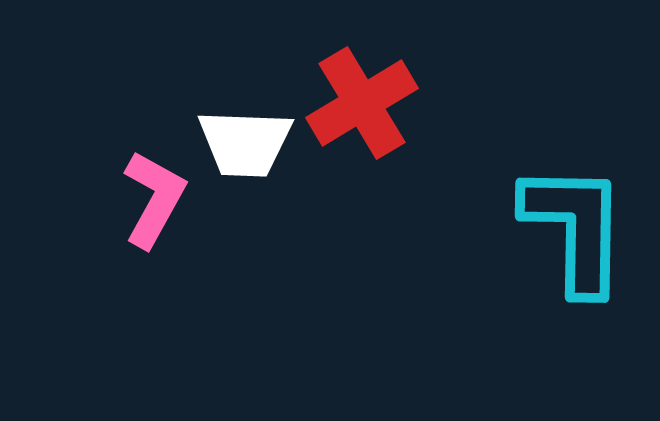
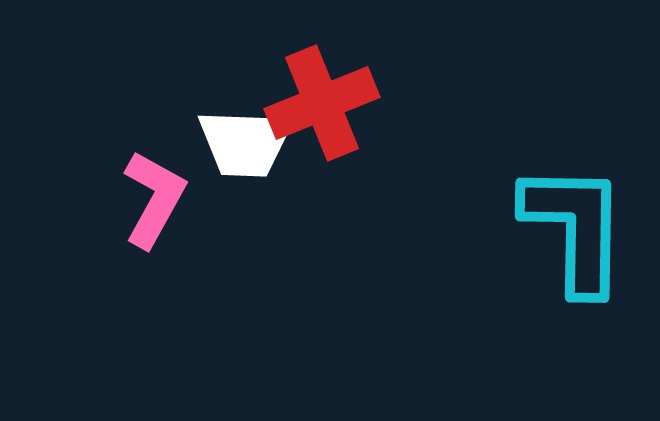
red cross: moved 40 px left; rotated 9 degrees clockwise
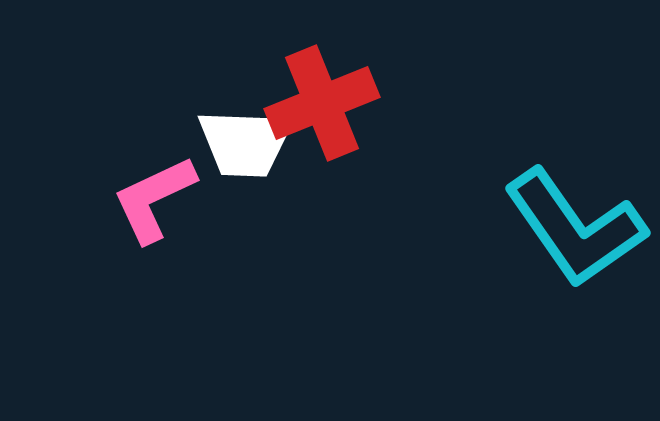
pink L-shape: rotated 144 degrees counterclockwise
cyan L-shape: rotated 144 degrees clockwise
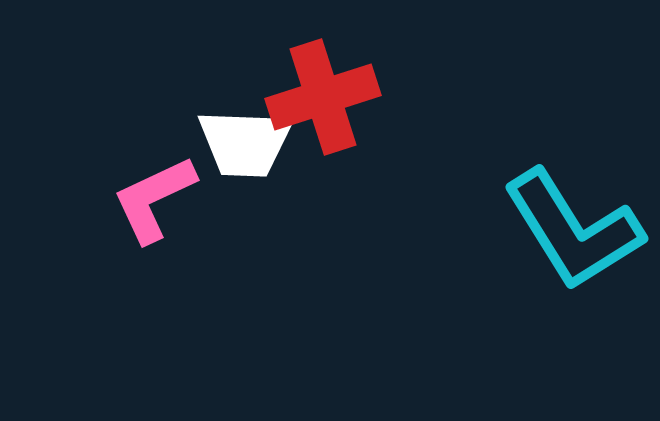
red cross: moved 1 px right, 6 px up; rotated 4 degrees clockwise
cyan L-shape: moved 2 px left, 2 px down; rotated 3 degrees clockwise
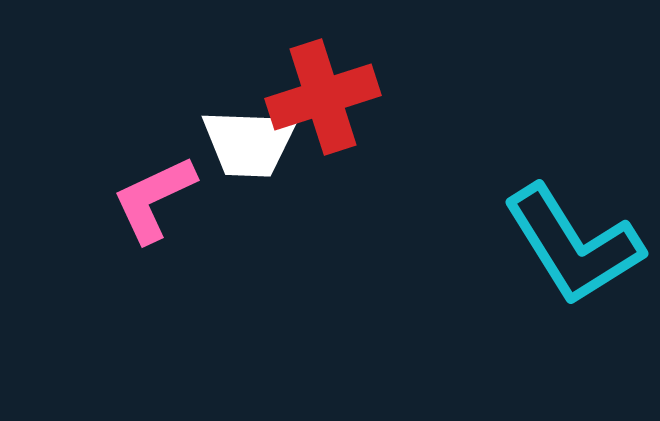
white trapezoid: moved 4 px right
cyan L-shape: moved 15 px down
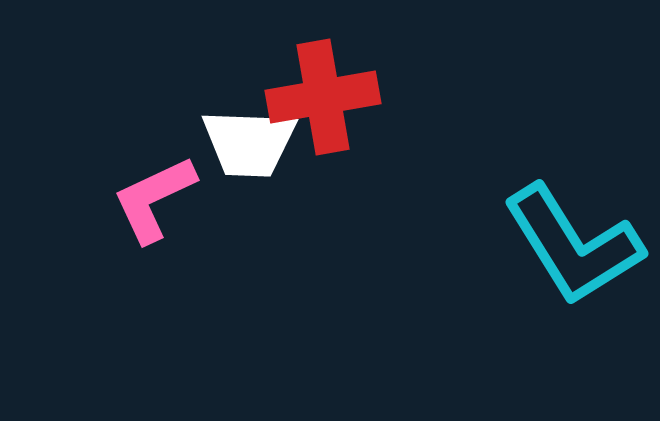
red cross: rotated 8 degrees clockwise
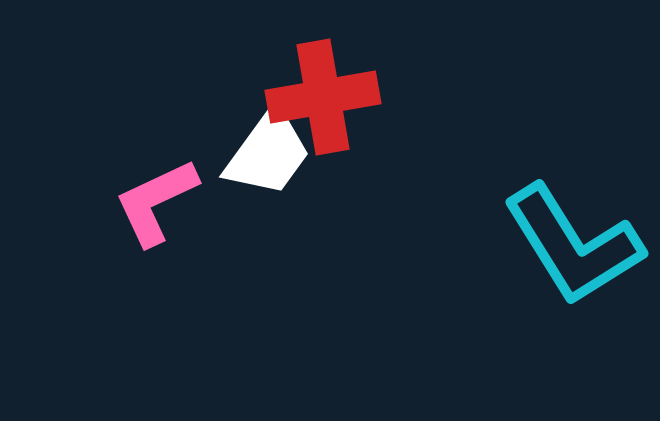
white trapezoid: moved 19 px right, 10 px down; rotated 56 degrees counterclockwise
pink L-shape: moved 2 px right, 3 px down
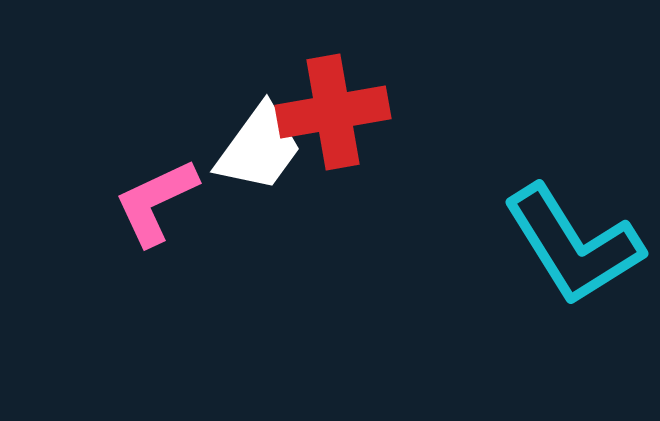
red cross: moved 10 px right, 15 px down
white trapezoid: moved 9 px left, 5 px up
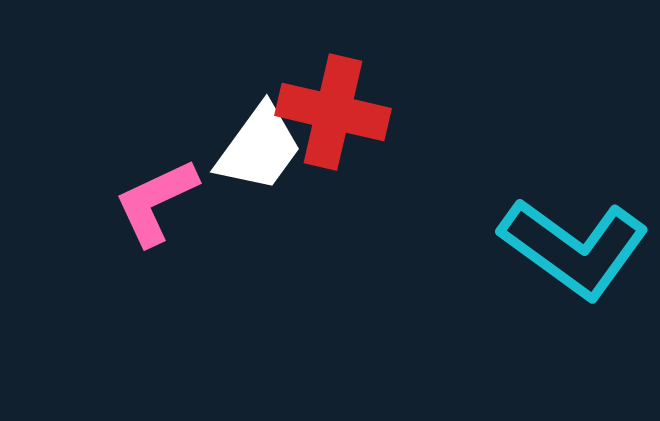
red cross: rotated 23 degrees clockwise
cyan L-shape: moved 1 px right, 3 px down; rotated 22 degrees counterclockwise
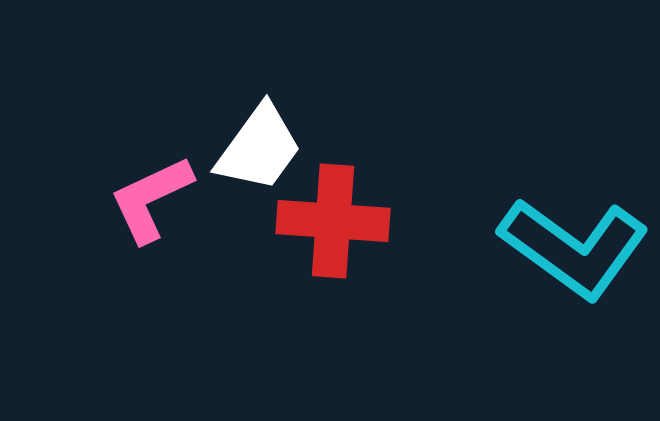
red cross: moved 109 px down; rotated 9 degrees counterclockwise
pink L-shape: moved 5 px left, 3 px up
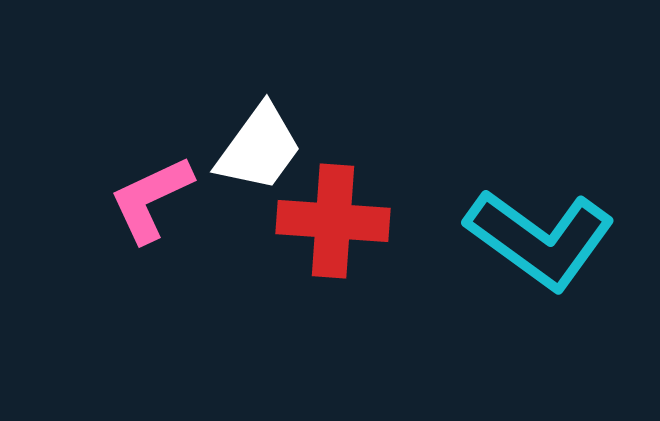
cyan L-shape: moved 34 px left, 9 px up
